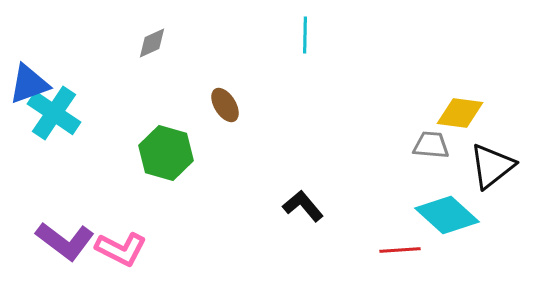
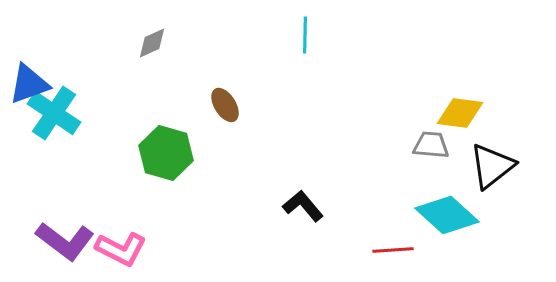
red line: moved 7 px left
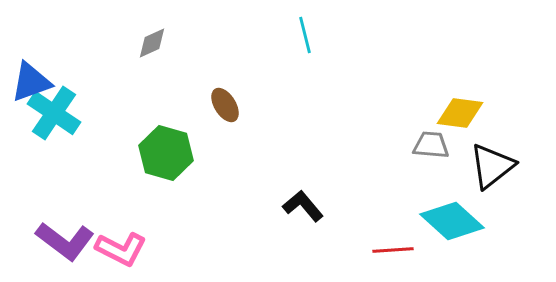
cyan line: rotated 15 degrees counterclockwise
blue triangle: moved 2 px right, 2 px up
cyan diamond: moved 5 px right, 6 px down
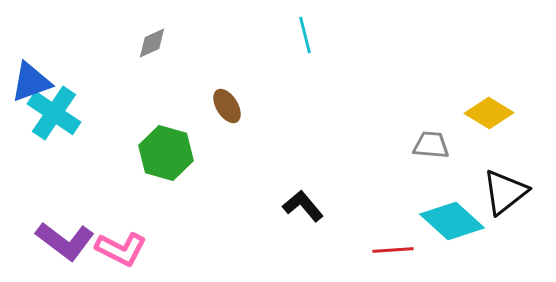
brown ellipse: moved 2 px right, 1 px down
yellow diamond: moved 29 px right; rotated 24 degrees clockwise
black triangle: moved 13 px right, 26 px down
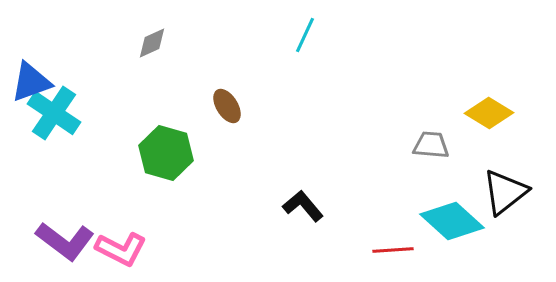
cyan line: rotated 39 degrees clockwise
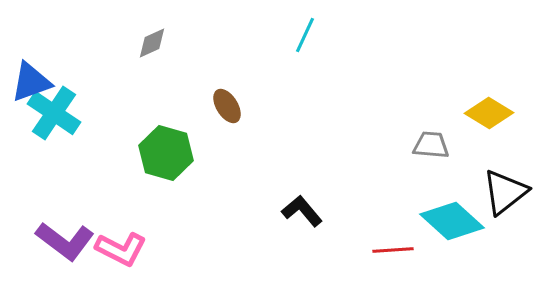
black L-shape: moved 1 px left, 5 px down
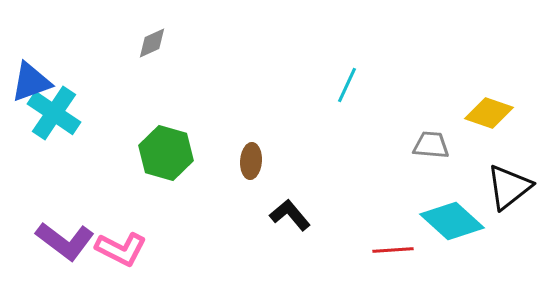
cyan line: moved 42 px right, 50 px down
brown ellipse: moved 24 px right, 55 px down; rotated 36 degrees clockwise
yellow diamond: rotated 12 degrees counterclockwise
black triangle: moved 4 px right, 5 px up
black L-shape: moved 12 px left, 4 px down
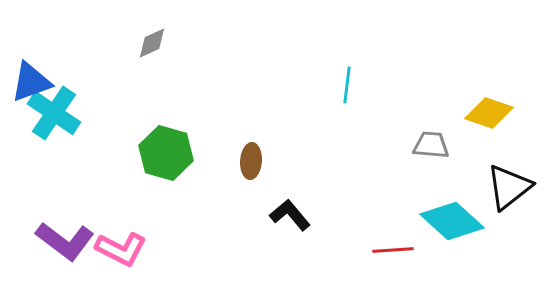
cyan line: rotated 18 degrees counterclockwise
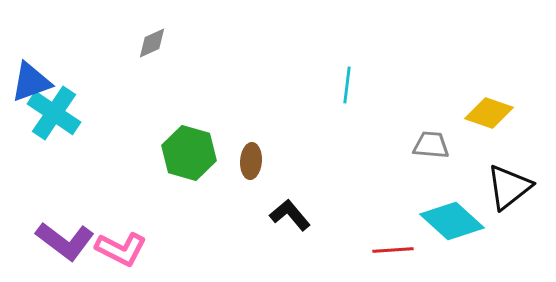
green hexagon: moved 23 px right
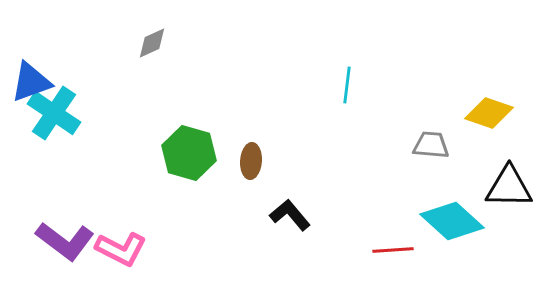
black triangle: rotated 39 degrees clockwise
